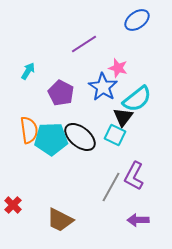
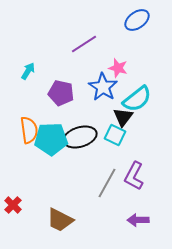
purple pentagon: rotated 15 degrees counterclockwise
black ellipse: rotated 56 degrees counterclockwise
gray line: moved 4 px left, 4 px up
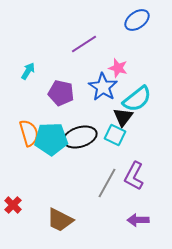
orange semicircle: moved 3 px down; rotated 8 degrees counterclockwise
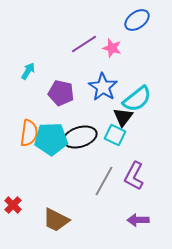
pink star: moved 6 px left, 20 px up
orange semicircle: rotated 24 degrees clockwise
gray line: moved 3 px left, 2 px up
brown trapezoid: moved 4 px left
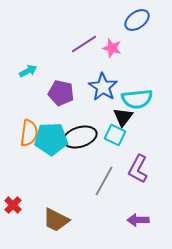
cyan arrow: rotated 30 degrees clockwise
cyan semicircle: rotated 32 degrees clockwise
purple L-shape: moved 4 px right, 7 px up
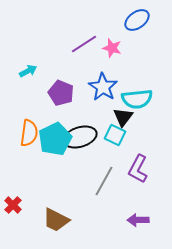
purple pentagon: rotated 10 degrees clockwise
cyan pentagon: moved 4 px right; rotated 24 degrees counterclockwise
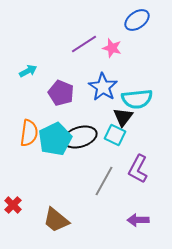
brown trapezoid: rotated 12 degrees clockwise
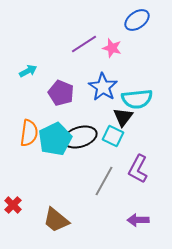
cyan square: moved 2 px left, 1 px down
